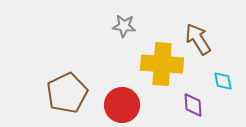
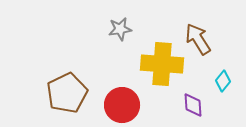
gray star: moved 4 px left, 3 px down; rotated 15 degrees counterclockwise
cyan diamond: rotated 50 degrees clockwise
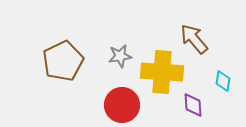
gray star: moved 27 px down
brown arrow: moved 4 px left; rotated 8 degrees counterclockwise
yellow cross: moved 8 px down
cyan diamond: rotated 30 degrees counterclockwise
brown pentagon: moved 4 px left, 32 px up
